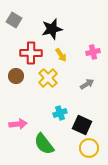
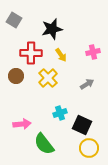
pink arrow: moved 4 px right
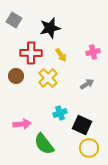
black star: moved 2 px left, 1 px up
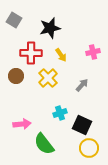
gray arrow: moved 5 px left, 1 px down; rotated 16 degrees counterclockwise
